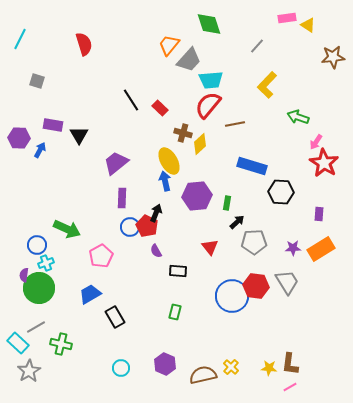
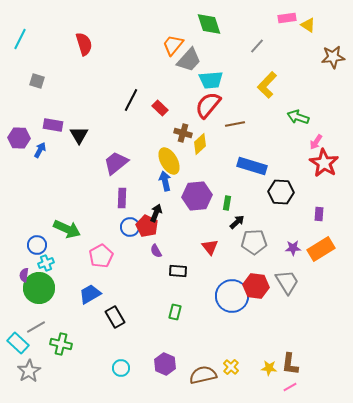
orange trapezoid at (169, 45): moved 4 px right
black line at (131, 100): rotated 60 degrees clockwise
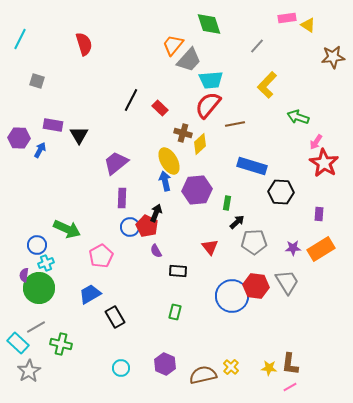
purple hexagon at (197, 196): moved 6 px up
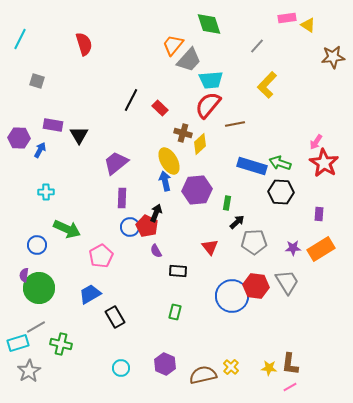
green arrow at (298, 117): moved 18 px left, 46 px down
cyan cross at (46, 263): moved 71 px up; rotated 21 degrees clockwise
cyan rectangle at (18, 343): rotated 60 degrees counterclockwise
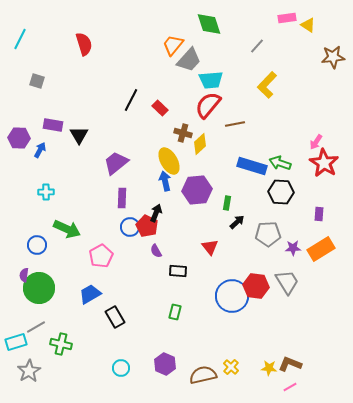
gray pentagon at (254, 242): moved 14 px right, 8 px up
cyan rectangle at (18, 343): moved 2 px left, 1 px up
brown L-shape at (290, 364): rotated 105 degrees clockwise
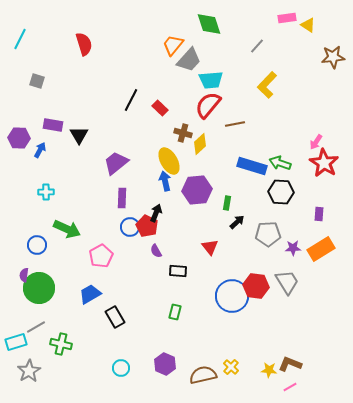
yellow star at (269, 368): moved 2 px down
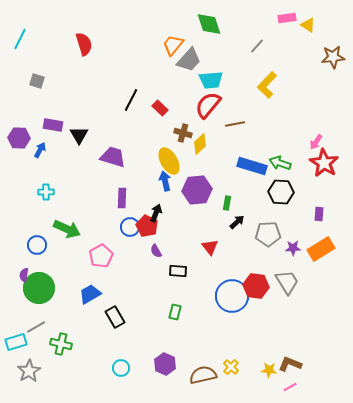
purple trapezoid at (116, 163): moved 3 px left, 6 px up; rotated 56 degrees clockwise
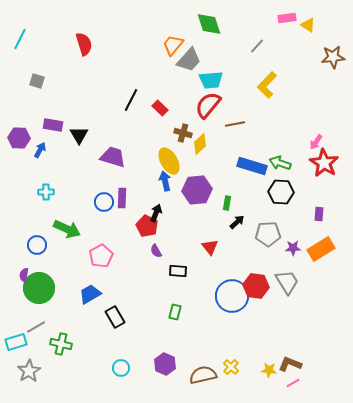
blue circle at (130, 227): moved 26 px left, 25 px up
pink line at (290, 387): moved 3 px right, 4 px up
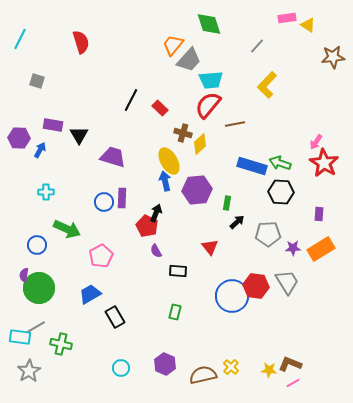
red semicircle at (84, 44): moved 3 px left, 2 px up
cyan rectangle at (16, 342): moved 4 px right, 5 px up; rotated 25 degrees clockwise
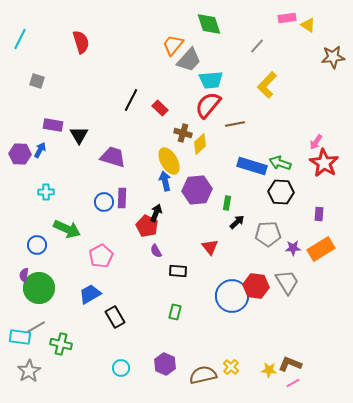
purple hexagon at (19, 138): moved 1 px right, 16 px down
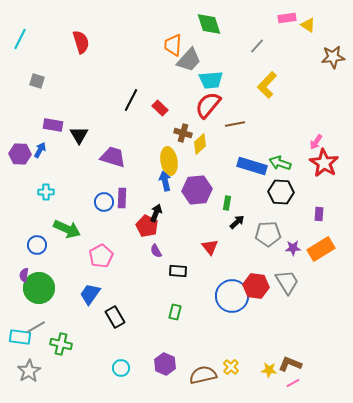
orange trapezoid at (173, 45): rotated 35 degrees counterclockwise
yellow ellipse at (169, 161): rotated 20 degrees clockwise
blue trapezoid at (90, 294): rotated 25 degrees counterclockwise
